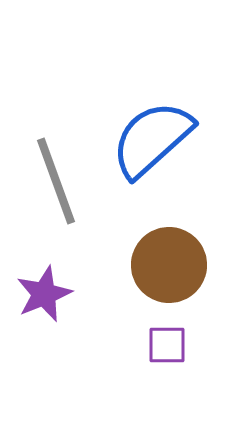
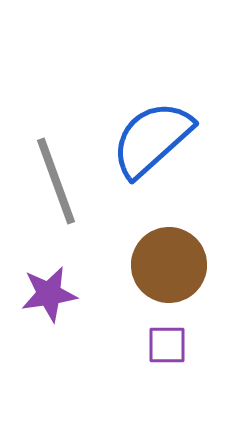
purple star: moved 5 px right; rotated 14 degrees clockwise
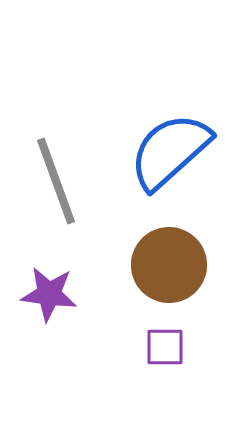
blue semicircle: moved 18 px right, 12 px down
purple star: rotated 16 degrees clockwise
purple square: moved 2 px left, 2 px down
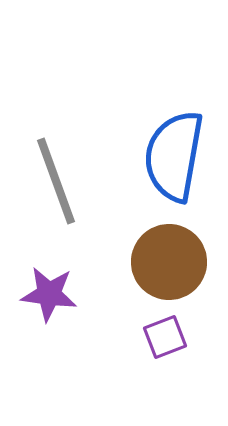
blue semicircle: moved 4 px right, 5 px down; rotated 38 degrees counterclockwise
brown circle: moved 3 px up
purple square: moved 10 px up; rotated 21 degrees counterclockwise
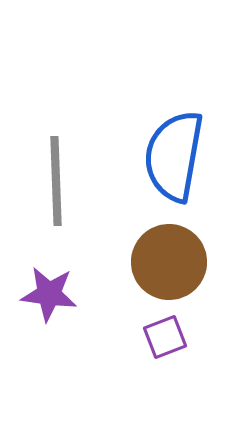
gray line: rotated 18 degrees clockwise
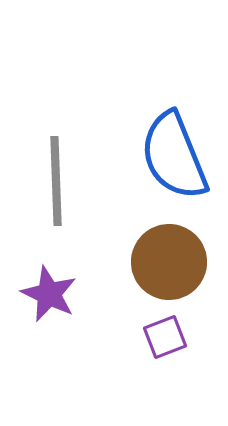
blue semicircle: rotated 32 degrees counterclockwise
purple star: rotated 18 degrees clockwise
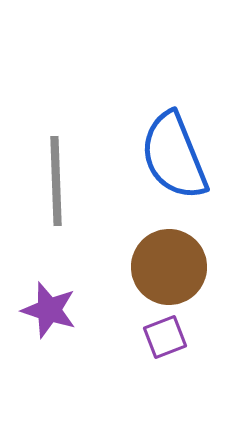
brown circle: moved 5 px down
purple star: moved 16 px down; rotated 8 degrees counterclockwise
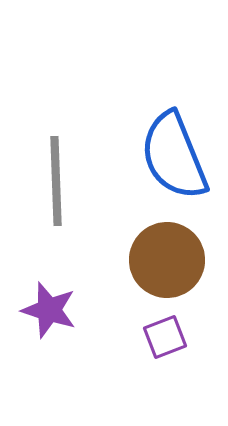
brown circle: moved 2 px left, 7 px up
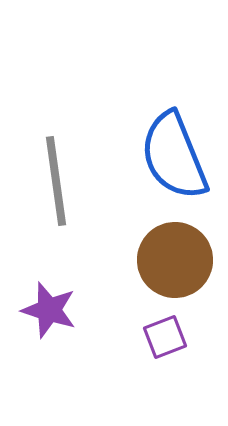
gray line: rotated 6 degrees counterclockwise
brown circle: moved 8 px right
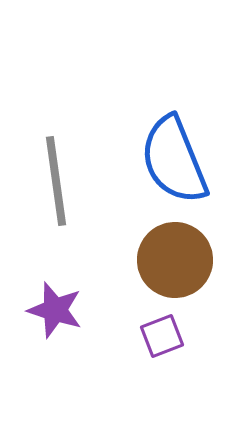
blue semicircle: moved 4 px down
purple star: moved 6 px right
purple square: moved 3 px left, 1 px up
